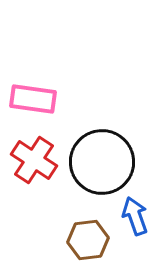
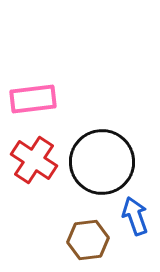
pink rectangle: rotated 15 degrees counterclockwise
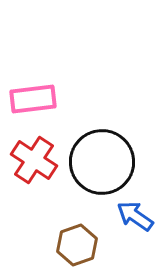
blue arrow: rotated 36 degrees counterclockwise
brown hexagon: moved 11 px left, 5 px down; rotated 12 degrees counterclockwise
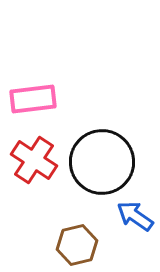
brown hexagon: rotated 6 degrees clockwise
